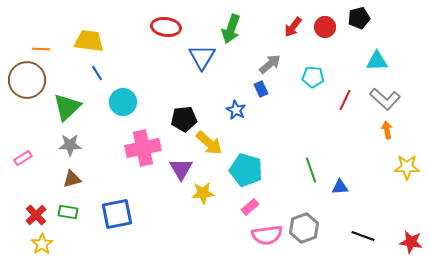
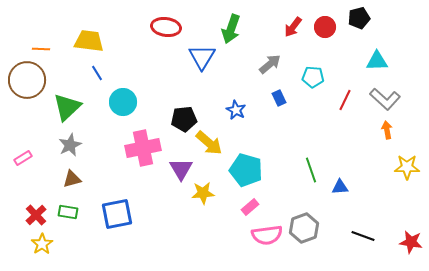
blue rectangle at (261, 89): moved 18 px right, 9 px down
gray star at (70, 145): rotated 25 degrees counterclockwise
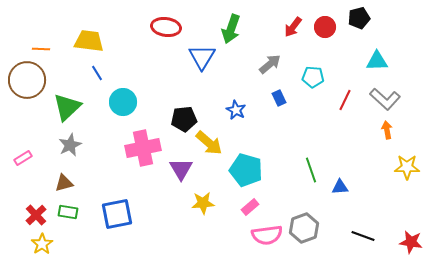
brown triangle at (72, 179): moved 8 px left, 4 px down
yellow star at (203, 193): moved 10 px down
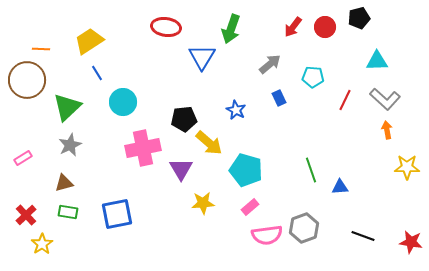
yellow trapezoid at (89, 41): rotated 40 degrees counterclockwise
red cross at (36, 215): moved 10 px left
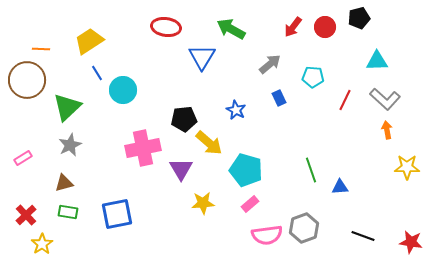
green arrow at (231, 29): rotated 100 degrees clockwise
cyan circle at (123, 102): moved 12 px up
pink rectangle at (250, 207): moved 3 px up
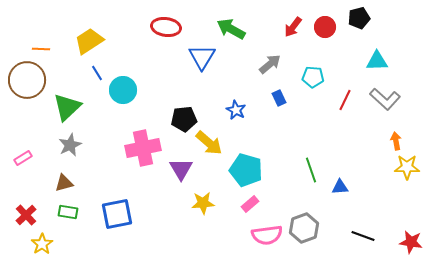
orange arrow at (387, 130): moved 9 px right, 11 px down
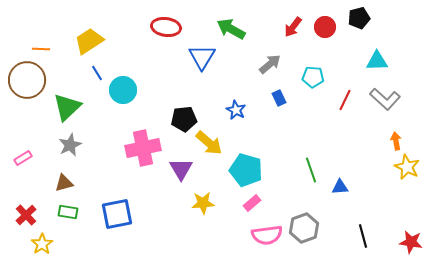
yellow star at (407, 167): rotated 25 degrees clockwise
pink rectangle at (250, 204): moved 2 px right, 1 px up
black line at (363, 236): rotated 55 degrees clockwise
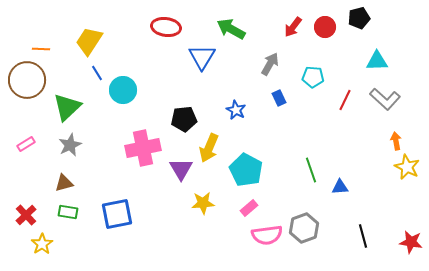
yellow trapezoid at (89, 41): rotated 24 degrees counterclockwise
gray arrow at (270, 64): rotated 20 degrees counterclockwise
yellow arrow at (209, 143): moved 5 px down; rotated 72 degrees clockwise
pink rectangle at (23, 158): moved 3 px right, 14 px up
cyan pentagon at (246, 170): rotated 12 degrees clockwise
pink rectangle at (252, 203): moved 3 px left, 5 px down
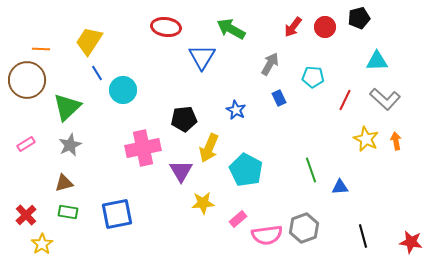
yellow star at (407, 167): moved 41 px left, 28 px up
purple triangle at (181, 169): moved 2 px down
pink rectangle at (249, 208): moved 11 px left, 11 px down
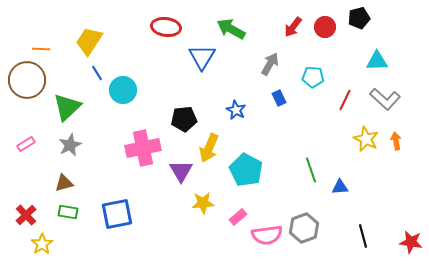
pink rectangle at (238, 219): moved 2 px up
